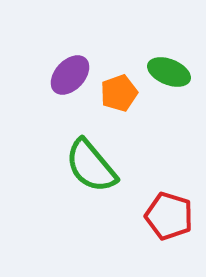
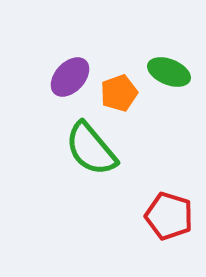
purple ellipse: moved 2 px down
green semicircle: moved 17 px up
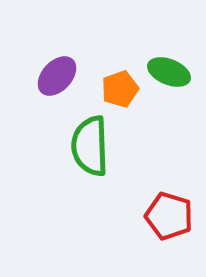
purple ellipse: moved 13 px left, 1 px up
orange pentagon: moved 1 px right, 4 px up
green semicircle: moved 1 px left, 3 px up; rotated 38 degrees clockwise
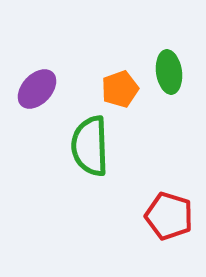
green ellipse: rotated 60 degrees clockwise
purple ellipse: moved 20 px left, 13 px down
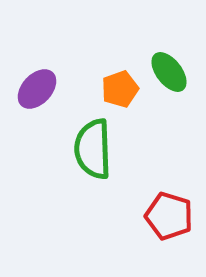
green ellipse: rotated 30 degrees counterclockwise
green semicircle: moved 3 px right, 3 px down
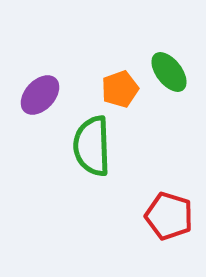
purple ellipse: moved 3 px right, 6 px down
green semicircle: moved 1 px left, 3 px up
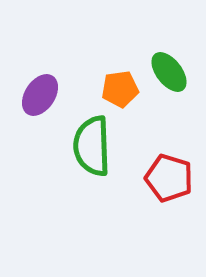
orange pentagon: rotated 12 degrees clockwise
purple ellipse: rotated 9 degrees counterclockwise
red pentagon: moved 38 px up
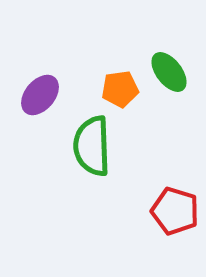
purple ellipse: rotated 6 degrees clockwise
red pentagon: moved 6 px right, 33 px down
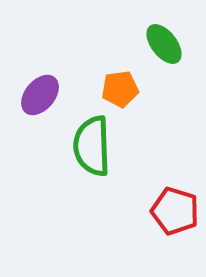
green ellipse: moved 5 px left, 28 px up
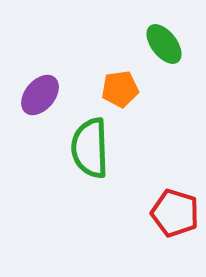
green semicircle: moved 2 px left, 2 px down
red pentagon: moved 2 px down
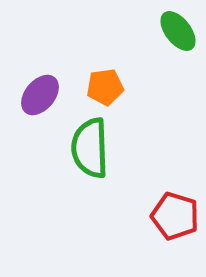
green ellipse: moved 14 px right, 13 px up
orange pentagon: moved 15 px left, 2 px up
red pentagon: moved 3 px down
